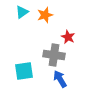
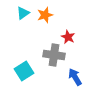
cyan triangle: moved 1 px right, 1 px down
cyan square: rotated 24 degrees counterclockwise
blue arrow: moved 15 px right, 2 px up
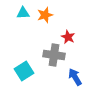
cyan triangle: rotated 32 degrees clockwise
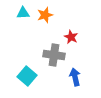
red star: moved 3 px right
cyan square: moved 3 px right, 5 px down; rotated 18 degrees counterclockwise
blue arrow: rotated 18 degrees clockwise
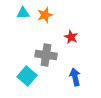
gray cross: moved 8 px left
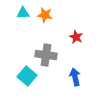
orange star: rotated 28 degrees clockwise
red star: moved 5 px right
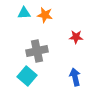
cyan triangle: moved 1 px right
red star: rotated 24 degrees counterclockwise
gray cross: moved 9 px left, 4 px up; rotated 20 degrees counterclockwise
